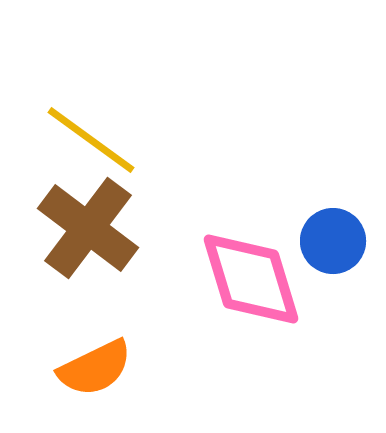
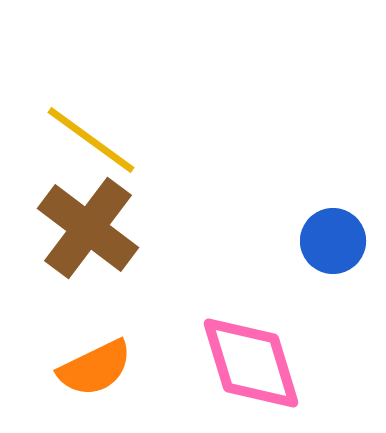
pink diamond: moved 84 px down
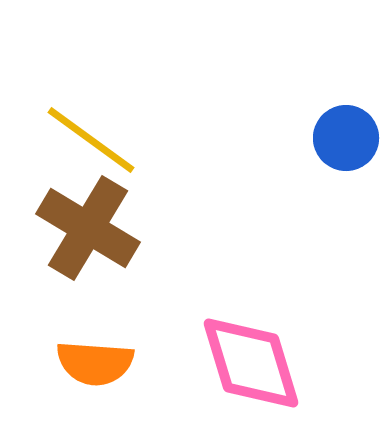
brown cross: rotated 6 degrees counterclockwise
blue circle: moved 13 px right, 103 px up
orange semicircle: moved 5 px up; rotated 30 degrees clockwise
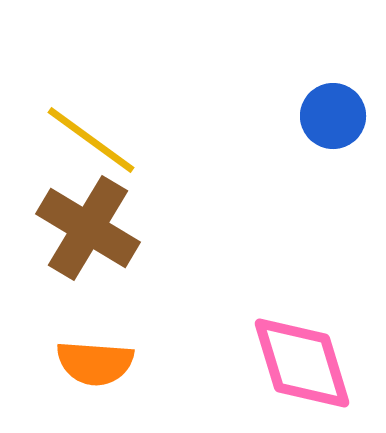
blue circle: moved 13 px left, 22 px up
pink diamond: moved 51 px right
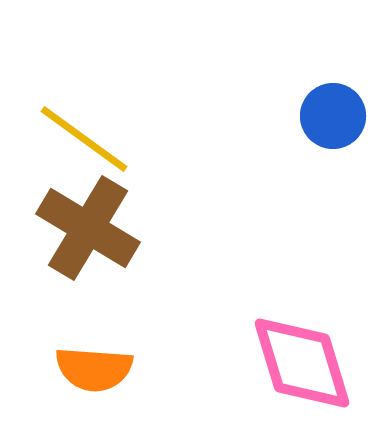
yellow line: moved 7 px left, 1 px up
orange semicircle: moved 1 px left, 6 px down
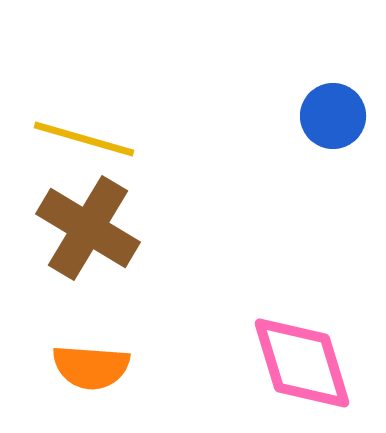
yellow line: rotated 20 degrees counterclockwise
orange semicircle: moved 3 px left, 2 px up
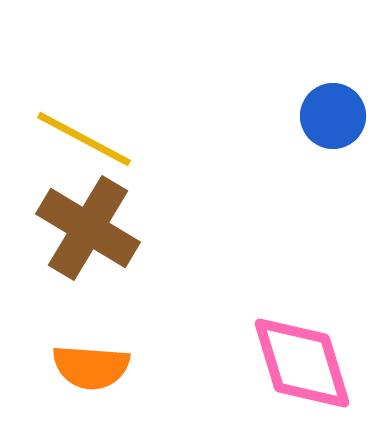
yellow line: rotated 12 degrees clockwise
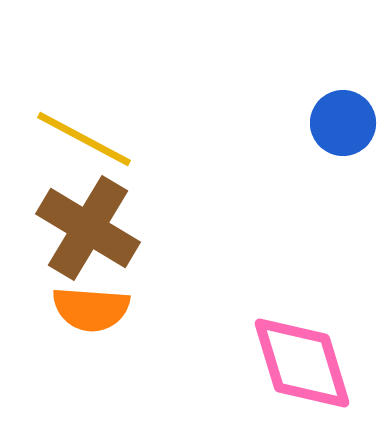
blue circle: moved 10 px right, 7 px down
orange semicircle: moved 58 px up
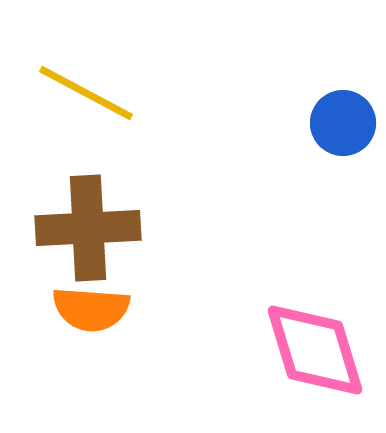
yellow line: moved 2 px right, 46 px up
brown cross: rotated 34 degrees counterclockwise
pink diamond: moved 13 px right, 13 px up
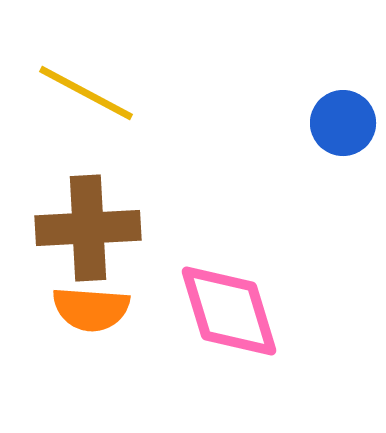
pink diamond: moved 86 px left, 39 px up
